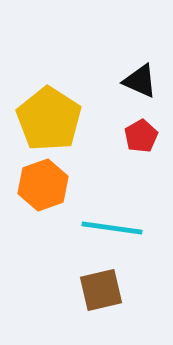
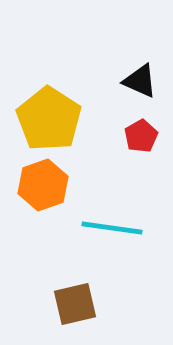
brown square: moved 26 px left, 14 px down
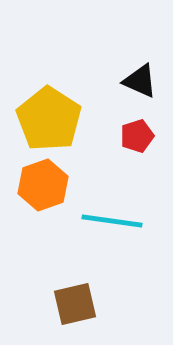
red pentagon: moved 4 px left; rotated 12 degrees clockwise
cyan line: moved 7 px up
